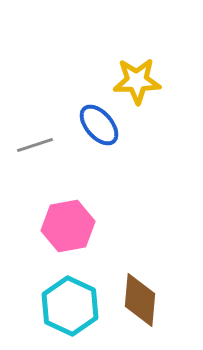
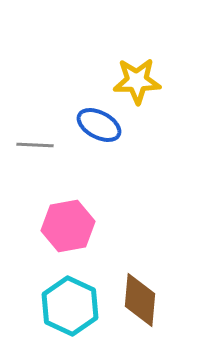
blue ellipse: rotated 21 degrees counterclockwise
gray line: rotated 21 degrees clockwise
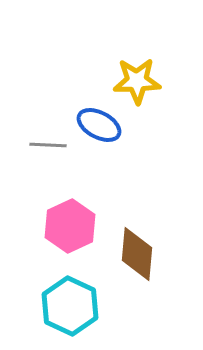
gray line: moved 13 px right
pink hexagon: moved 2 px right; rotated 15 degrees counterclockwise
brown diamond: moved 3 px left, 46 px up
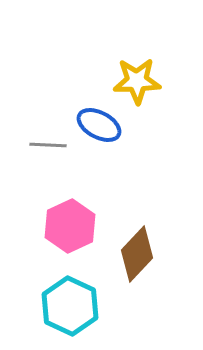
brown diamond: rotated 38 degrees clockwise
